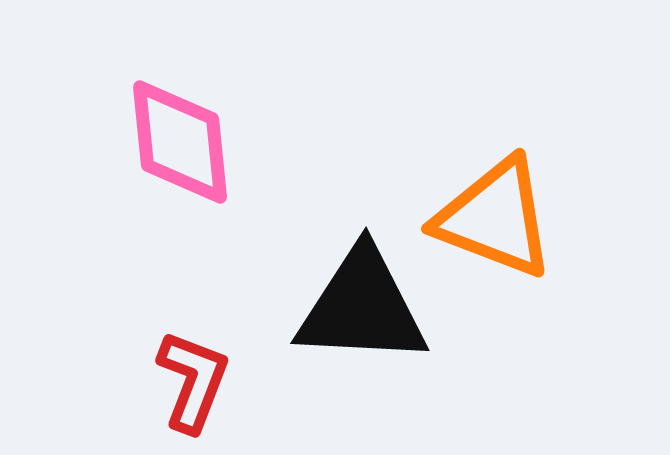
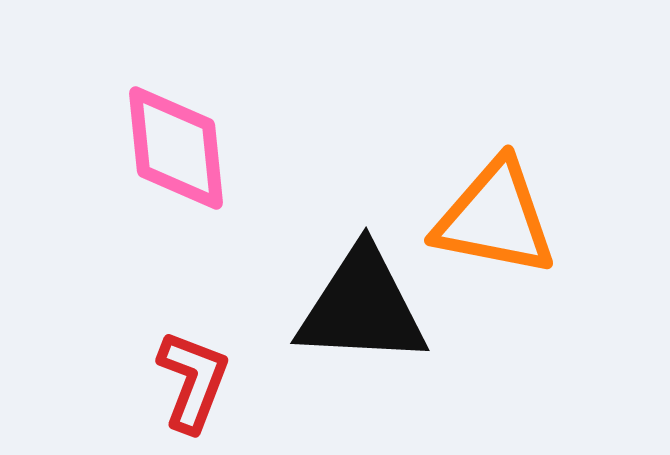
pink diamond: moved 4 px left, 6 px down
orange triangle: rotated 10 degrees counterclockwise
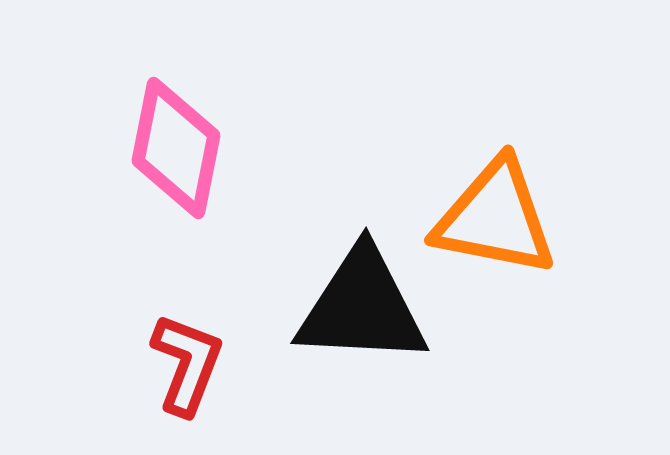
pink diamond: rotated 17 degrees clockwise
red L-shape: moved 6 px left, 17 px up
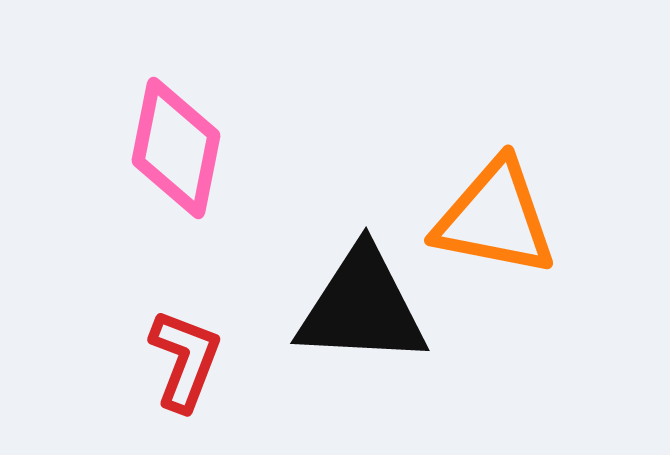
red L-shape: moved 2 px left, 4 px up
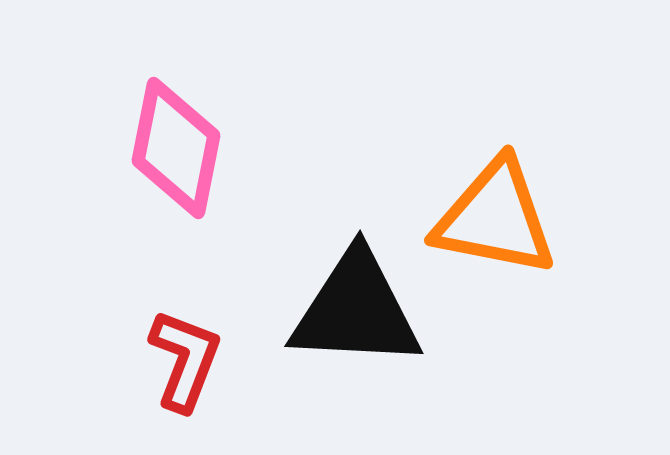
black triangle: moved 6 px left, 3 px down
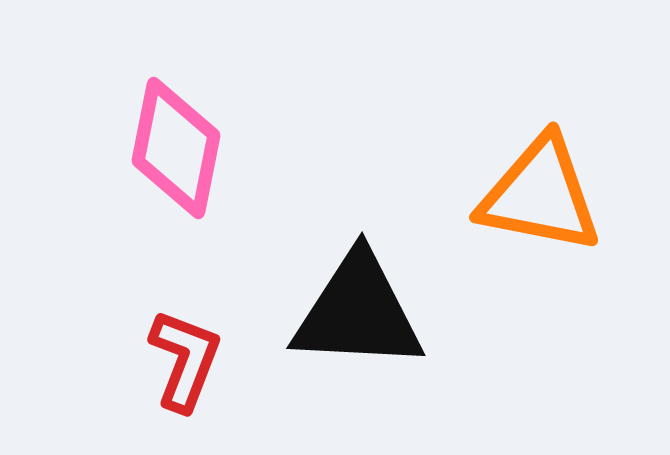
orange triangle: moved 45 px right, 23 px up
black triangle: moved 2 px right, 2 px down
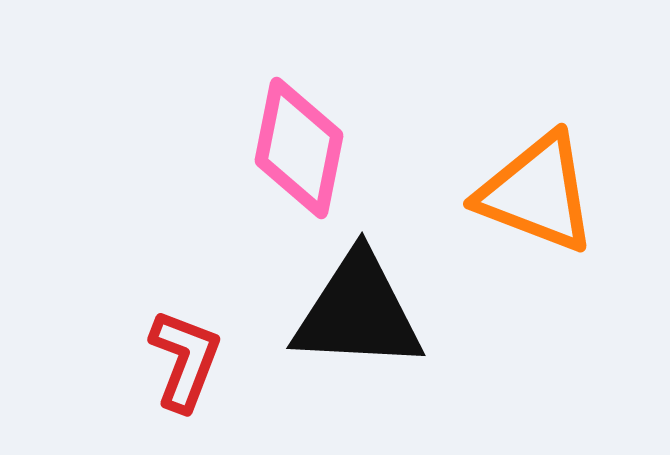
pink diamond: moved 123 px right
orange triangle: moved 3 px left, 2 px up; rotated 10 degrees clockwise
